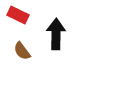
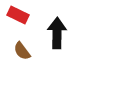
black arrow: moved 1 px right, 1 px up
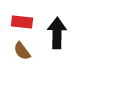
red rectangle: moved 4 px right, 7 px down; rotated 20 degrees counterclockwise
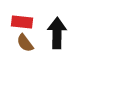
brown semicircle: moved 3 px right, 8 px up
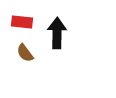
brown semicircle: moved 10 px down
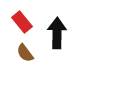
red rectangle: rotated 45 degrees clockwise
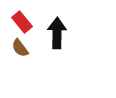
brown semicircle: moved 5 px left, 5 px up
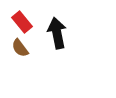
black arrow: rotated 12 degrees counterclockwise
